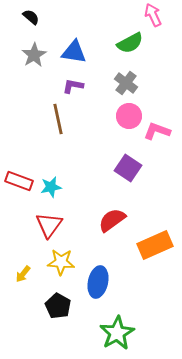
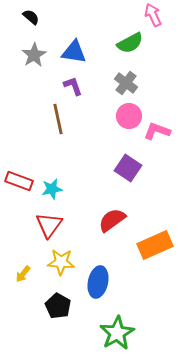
purple L-shape: rotated 60 degrees clockwise
cyan star: moved 1 px right, 2 px down
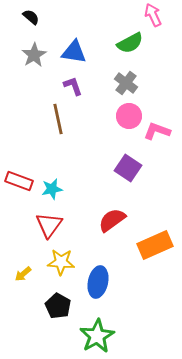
yellow arrow: rotated 12 degrees clockwise
green star: moved 20 px left, 3 px down
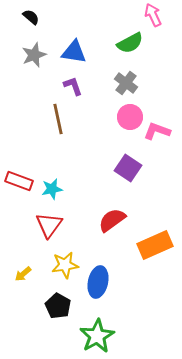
gray star: rotated 10 degrees clockwise
pink circle: moved 1 px right, 1 px down
yellow star: moved 4 px right, 3 px down; rotated 12 degrees counterclockwise
